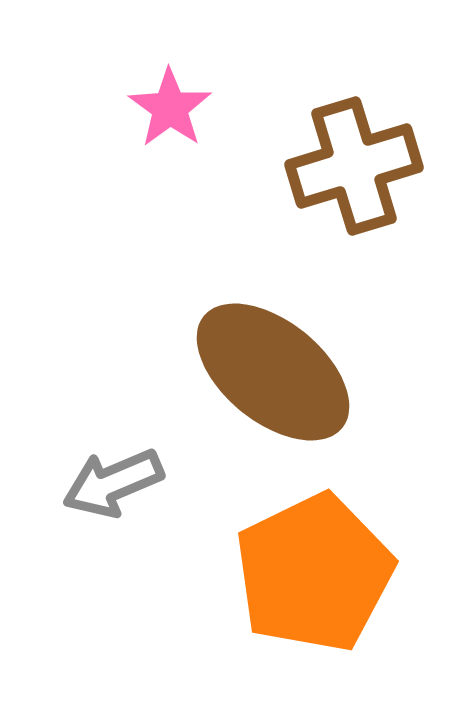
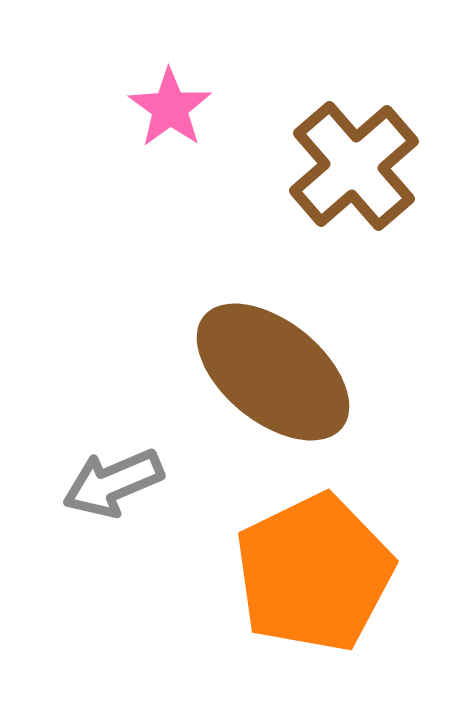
brown cross: rotated 24 degrees counterclockwise
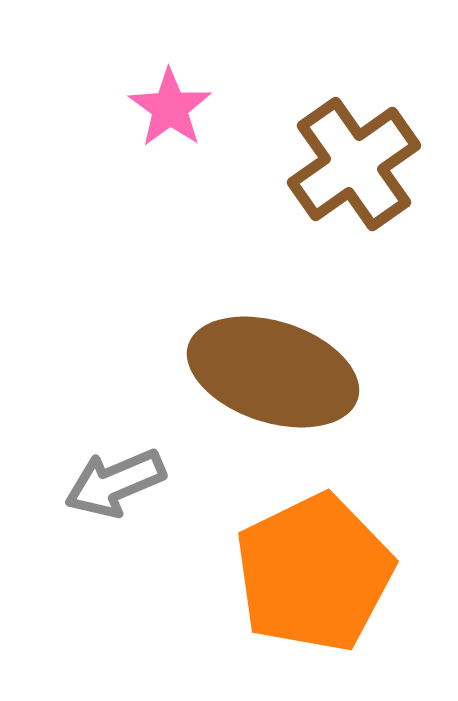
brown cross: moved 2 px up; rotated 6 degrees clockwise
brown ellipse: rotated 21 degrees counterclockwise
gray arrow: moved 2 px right
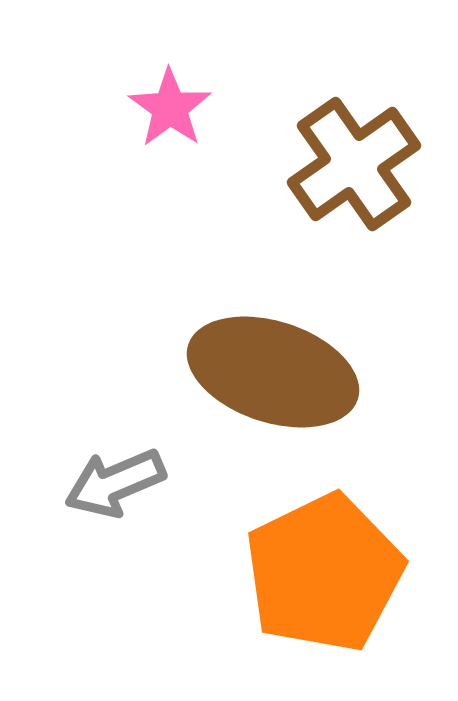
orange pentagon: moved 10 px right
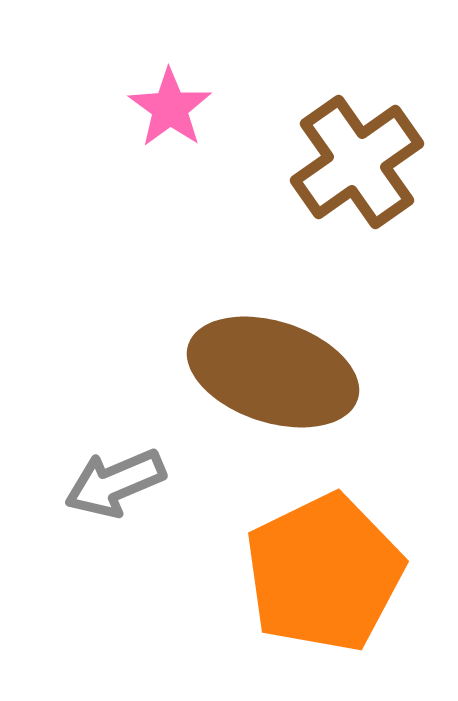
brown cross: moved 3 px right, 2 px up
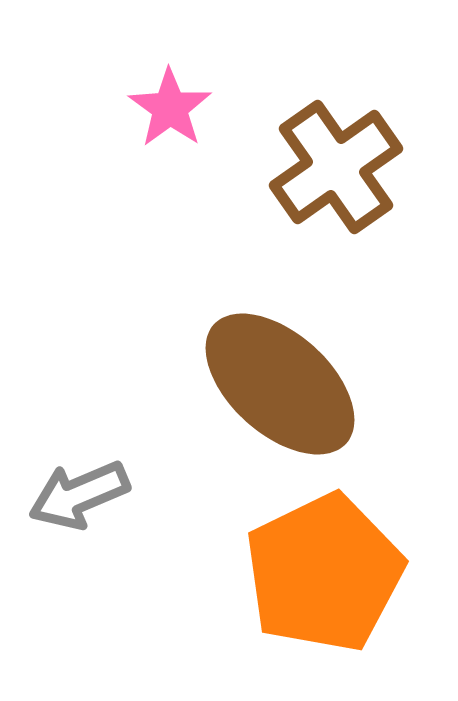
brown cross: moved 21 px left, 5 px down
brown ellipse: moved 7 px right, 12 px down; rotated 24 degrees clockwise
gray arrow: moved 36 px left, 12 px down
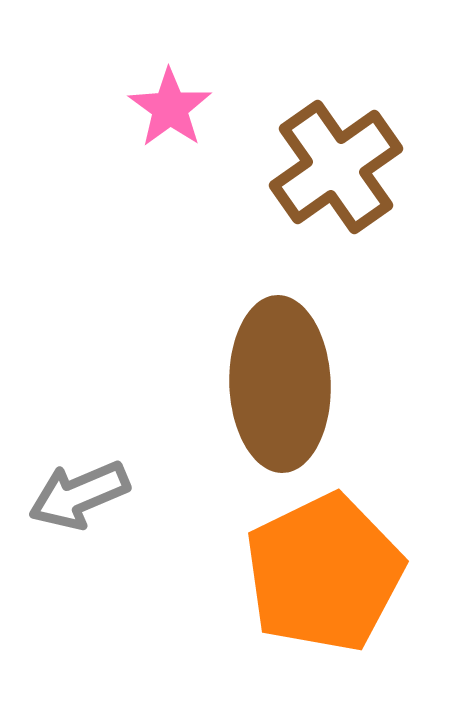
brown ellipse: rotated 46 degrees clockwise
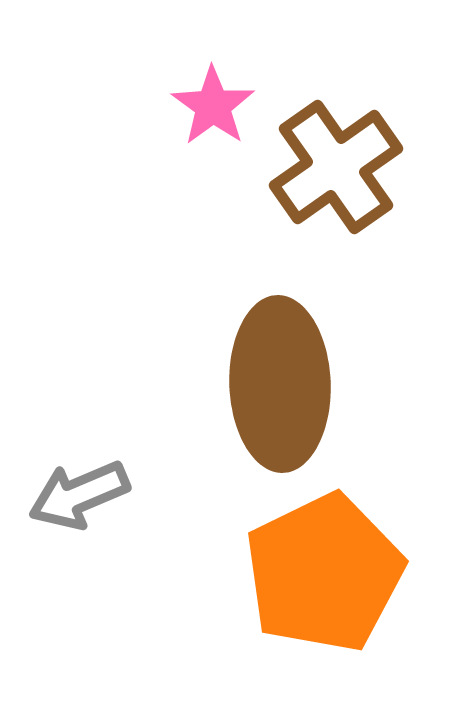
pink star: moved 43 px right, 2 px up
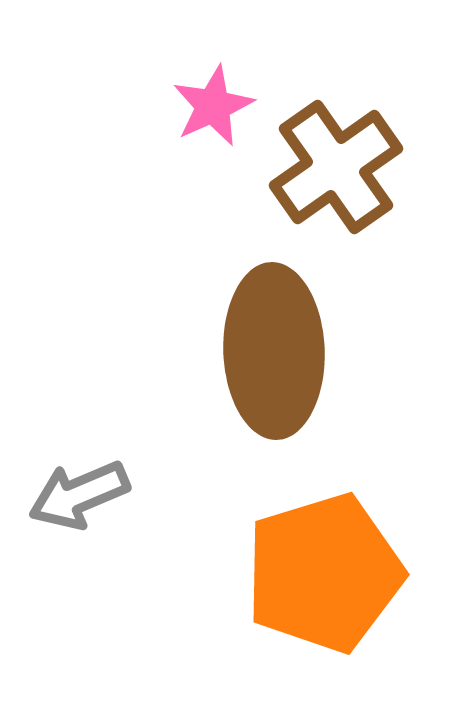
pink star: rotated 12 degrees clockwise
brown ellipse: moved 6 px left, 33 px up
orange pentagon: rotated 9 degrees clockwise
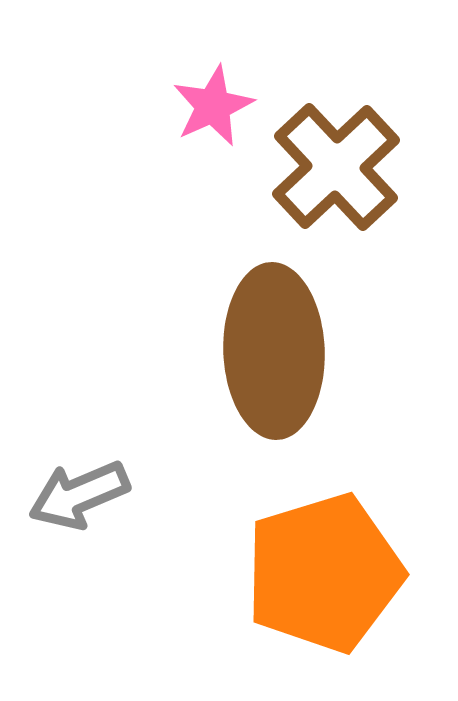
brown cross: rotated 8 degrees counterclockwise
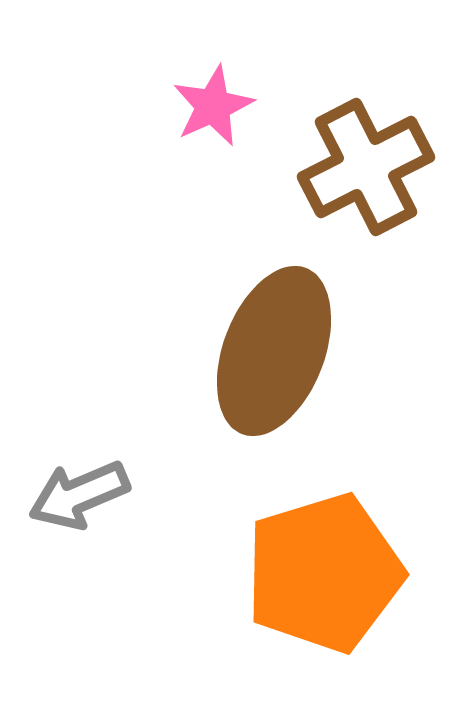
brown cross: moved 30 px right; rotated 16 degrees clockwise
brown ellipse: rotated 23 degrees clockwise
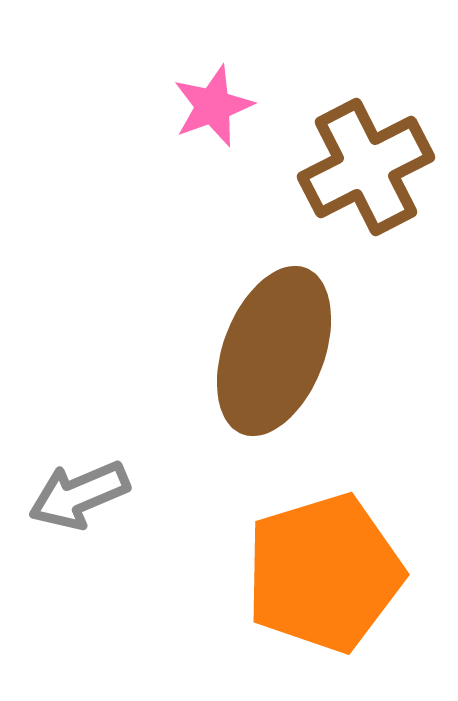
pink star: rotated 4 degrees clockwise
